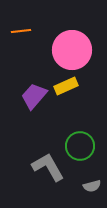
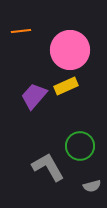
pink circle: moved 2 px left
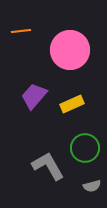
yellow rectangle: moved 6 px right, 18 px down
green circle: moved 5 px right, 2 px down
gray L-shape: moved 1 px up
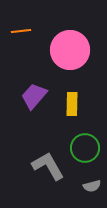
yellow rectangle: rotated 65 degrees counterclockwise
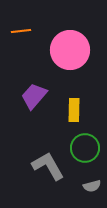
yellow rectangle: moved 2 px right, 6 px down
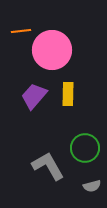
pink circle: moved 18 px left
yellow rectangle: moved 6 px left, 16 px up
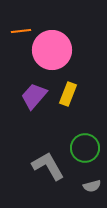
yellow rectangle: rotated 20 degrees clockwise
